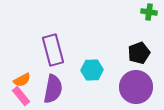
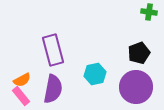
cyan hexagon: moved 3 px right, 4 px down; rotated 10 degrees counterclockwise
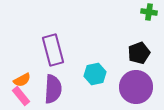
purple semicircle: rotated 8 degrees counterclockwise
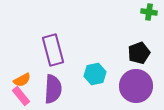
purple circle: moved 1 px up
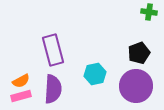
orange semicircle: moved 1 px left, 1 px down
pink rectangle: rotated 66 degrees counterclockwise
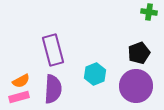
cyan hexagon: rotated 10 degrees counterclockwise
pink rectangle: moved 2 px left, 1 px down
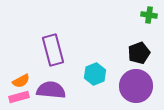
green cross: moved 3 px down
purple semicircle: moved 2 px left, 1 px down; rotated 88 degrees counterclockwise
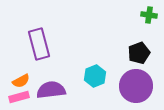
purple rectangle: moved 14 px left, 6 px up
cyan hexagon: moved 2 px down
purple semicircle: rotated 12 degrees counterclockwise
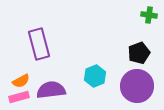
purple circle: moved 1 px right
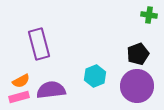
black pentagon: moved 1 px left, 1 px down
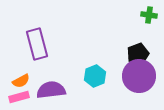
purple rectangle: moved 2 px left
purple circle: moved 2 px right, 10 px up
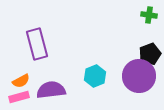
black pentagon: moved 12 px right
